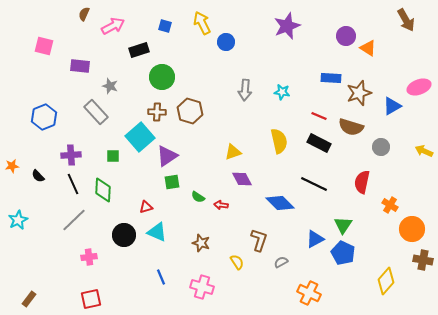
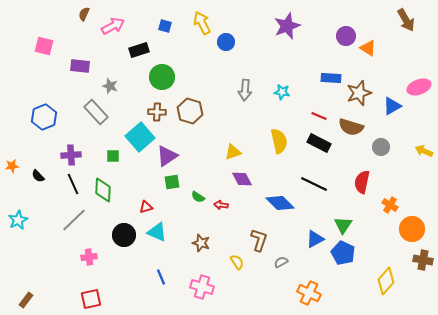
brown rectangle at (29, 299): moved 3 px left, 1 px down
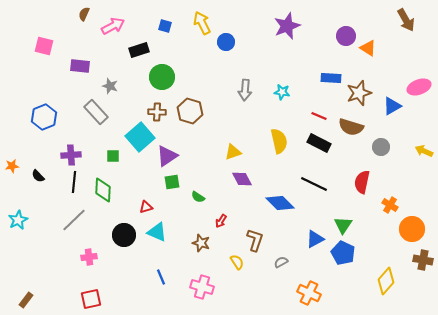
black line at (73, 184): moved 1 px right, 2 px up; rotated 30 degrees clockwise
red arrow at (221, 205): moved 16 px down; rotated 64 degrees counterclockwise
brown L-shape at (259, 240): moved 4 px left
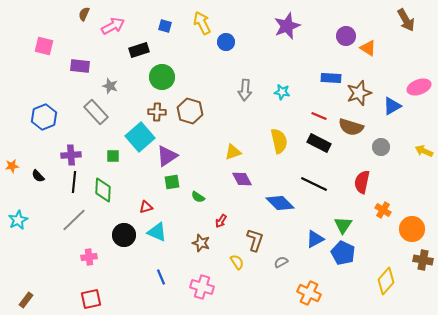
orange cross at (390, 205): moved 7 px left, 5 px down
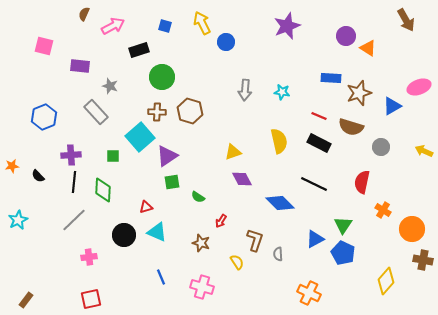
gray semicircle at (281, 262): moved 3 px left, 8 px up; rotated 64 degrees counterclockwise
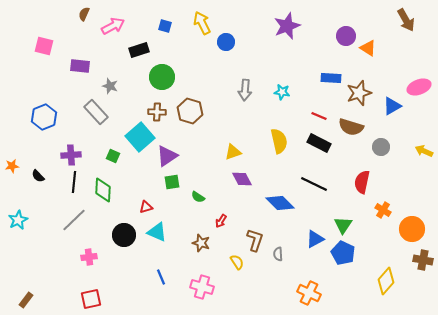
green square at (113, 156): rotated 24 degrees clockwise
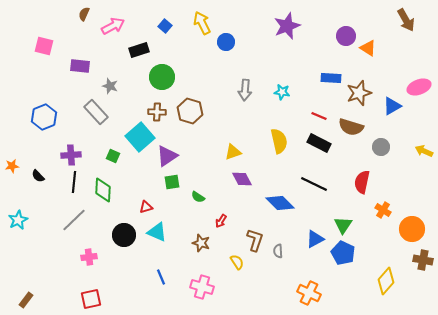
blue square at (165, 26): rotated 24 degrees clockwise
gray semicircle at (278, 254): moved 3 px up
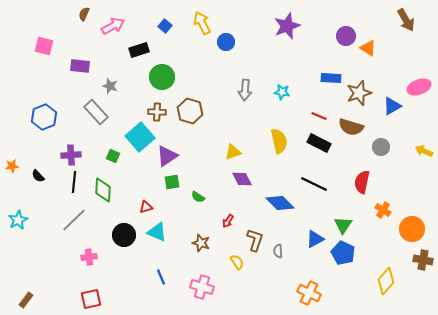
red arrow at (221, 221): moved 7 px right
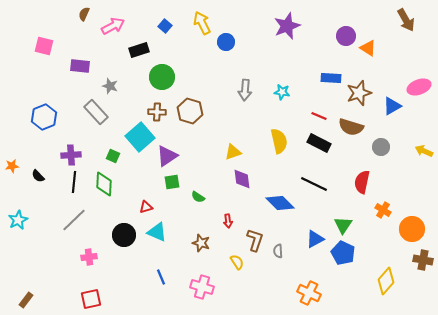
purple diamond at (242, 179): rotated 20 degrees clockwise
green diamond at (103, 190): moved 1 px right, 6 px up
red arrow at (228, 221): rotated 40 degrees counterclockwise
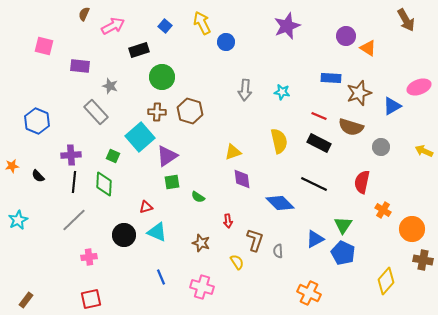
blue hexagon at (44, 117): moved 7 px left, 4 px down; rotated 15 degrees counterclockwise
